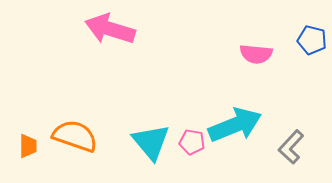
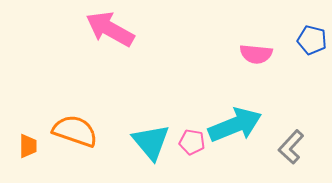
pink arrow: rotated 12 degrees clockwise
orange semicircle: moved 5 px up
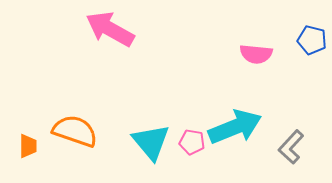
cyan arrow: moved 2 px down
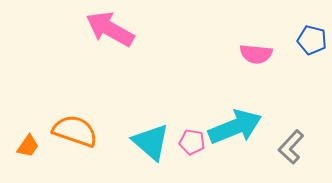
cyan triangle: rotated 9 degrees counterclockwise
orange trapezoid: rotated 35 degrees clockwise
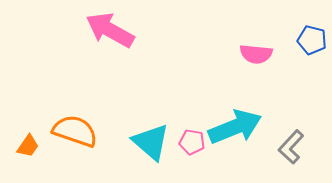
pink arrow: moved 1 px down
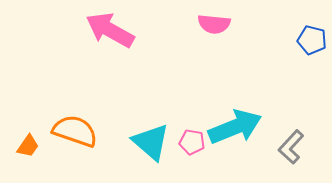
pink semicircle: moved 42 px left, 30 px up
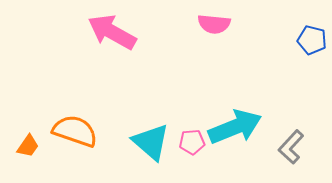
pink arrow: moved 2 px right, 2 px down
pink pentagon: rotated 15 degrees counterclockwise
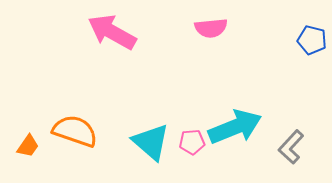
pink semicircle: moved 3 px left, 4 px down; rotated 12 degrees counterclockwise
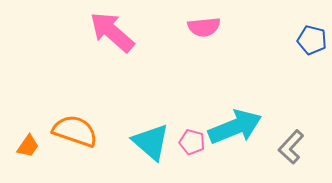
pink semicircle: moved 7 px left, 1 px up
pink arrow: rotated 12 degrees clockwise
pink pentagon: rotated 20 degrees clockwise
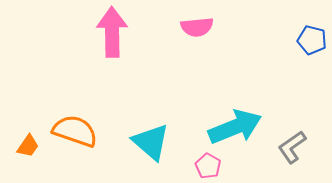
pink semicircle: moved 7 px left
pink arrow: rotated 48 degrees clockwise
pink pentagon: moved 16 px right, 24 px down; rotated 15 degrees clockwise
gray L-shape: moved 1 px right; rotated 12 degrees clockwise
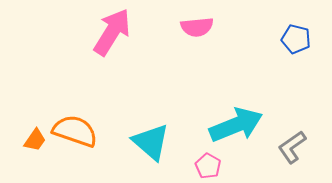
pink arrow: rotated 33 degrees clockwise
blue pentagon: moved 16 px left, 1 px up
cyan arrow: moved 1 px right, 2 px up
orange trapezoid: moved 7 px right, 6 px up
